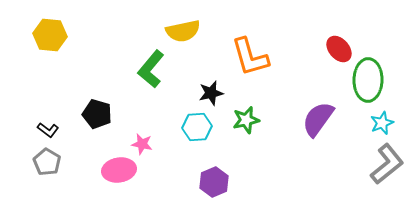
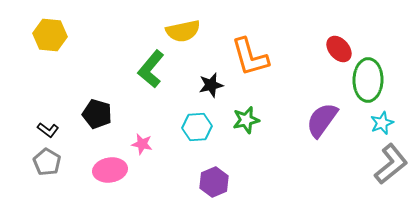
black star: moved 8 px up
purple semicircle: moved 4 px right, 1 px down
gray L-shape: moved 4 px right
pink ellipse: moved 9 px left
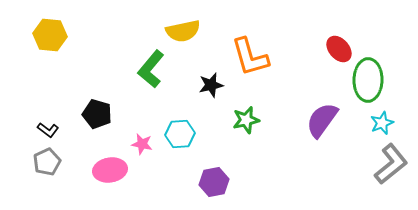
cyan hexagon: moved 17 px left, 7 px down
gray pentagon: rotated 16 degrees clockwise
purple hexagon: rotated 12 degrees clockwise
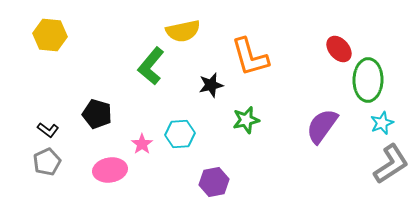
green L-shape: moved 3 px up
purple semicircle: moved 6 px down
pink star: rotated 25 degrees clockwise
gray L-shape: rotated 6 degrees clockwise
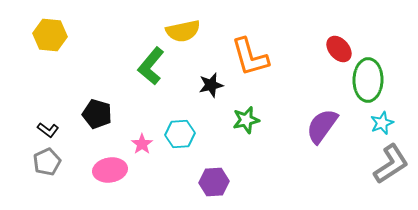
purple hexagon: rotated 8 degrees clockwise
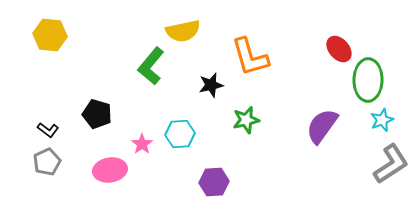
cyan star: moved 3 px up
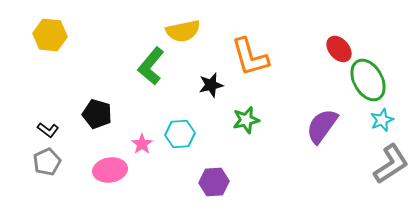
green ellipse: rotated 30 degrees counterclockwise
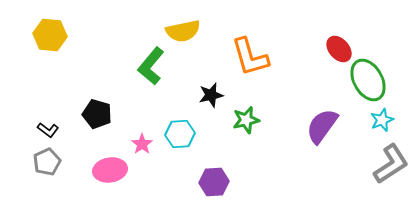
black star: moved 10 px down
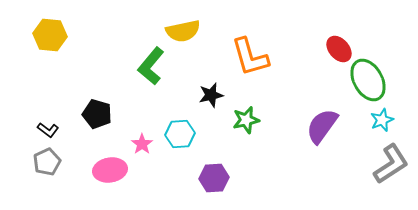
purple hexagon: moved 4 px up
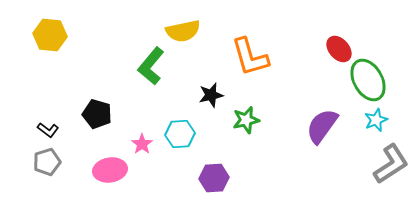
cyan star: moved 6 px left
gray pentagon: rotated 8 degrees clockwise
